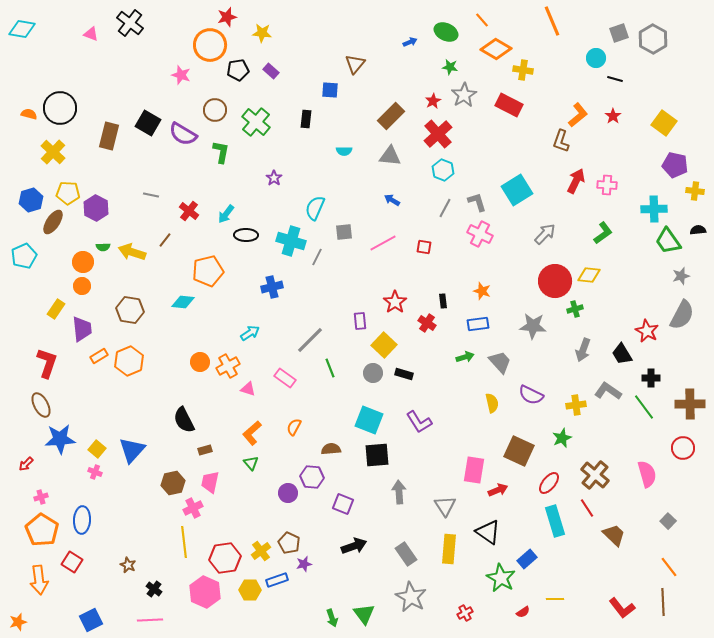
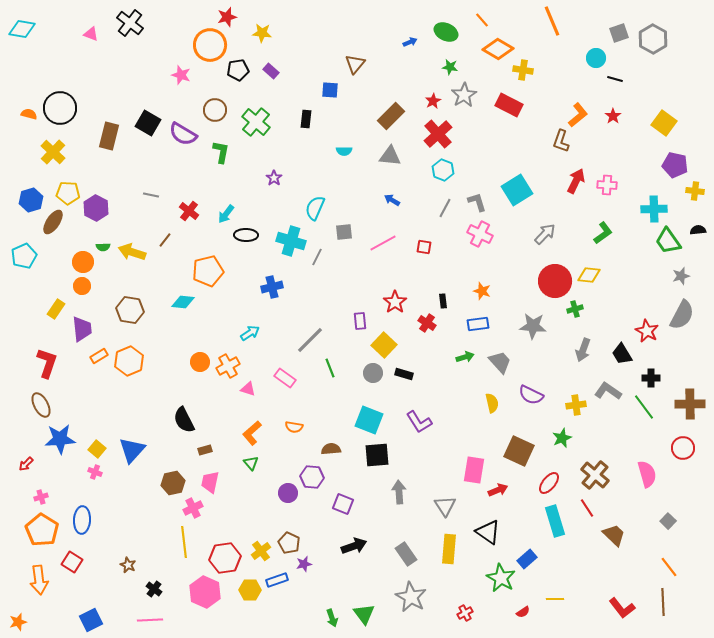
orange diamond at (496, 49): moved 2 px right
orange semicircle at (294, 427): rotated 108 degrees counterclockwise
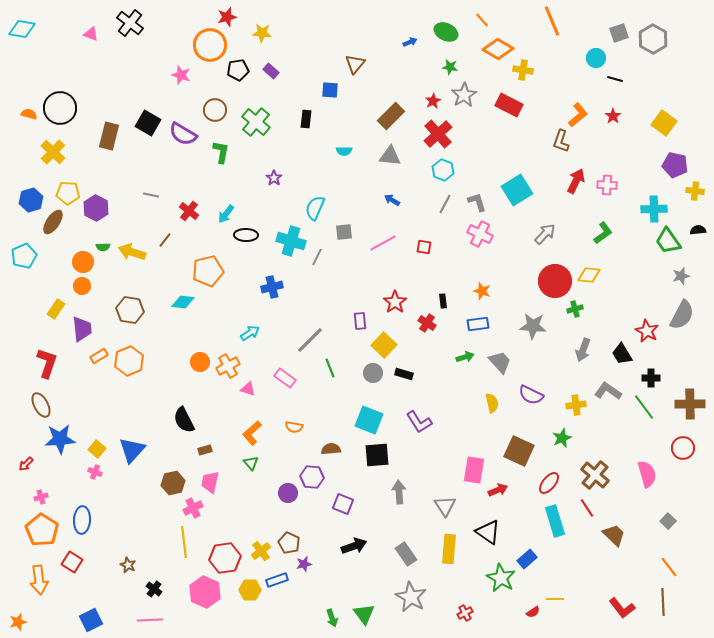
gray line at (445, 208): moved 4 px up
red semicircle at (523, 612): moved 10 px right
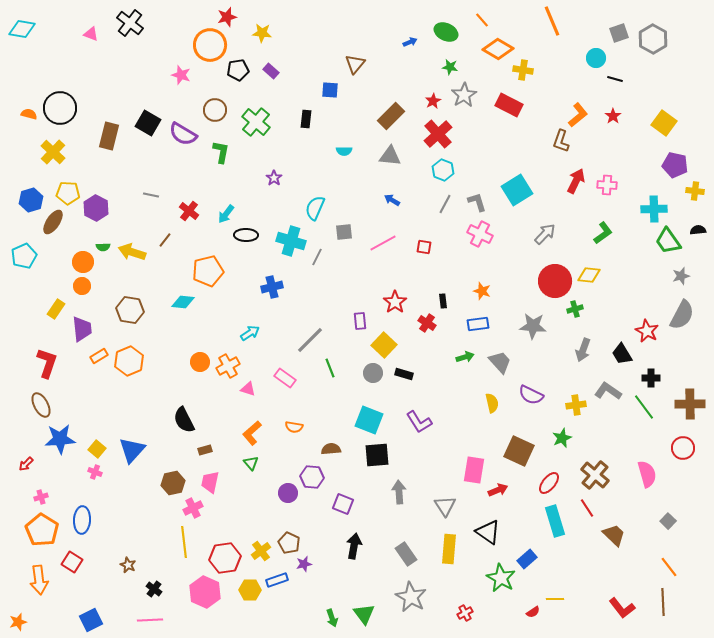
black arrow at (354, 546): rotated 60 degrees counterclockwise
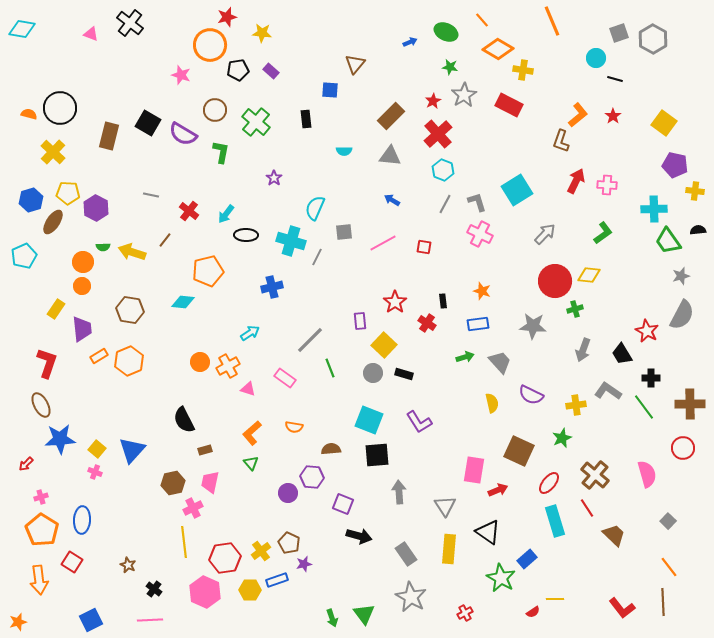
black rectangle at (306, 119): rotated 12 degrees counterclockwise
black arrow at (354, 546): moved 5 px right, 10 px up; rotated 95 degrees clockwise
